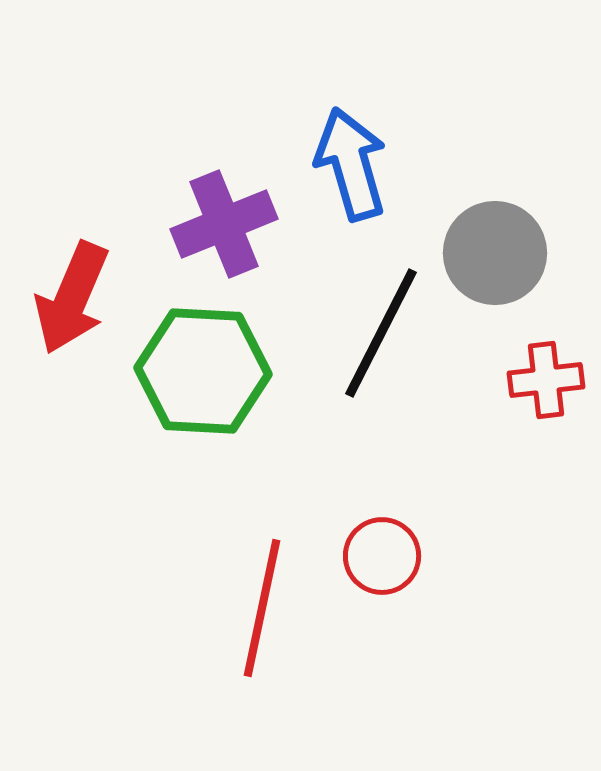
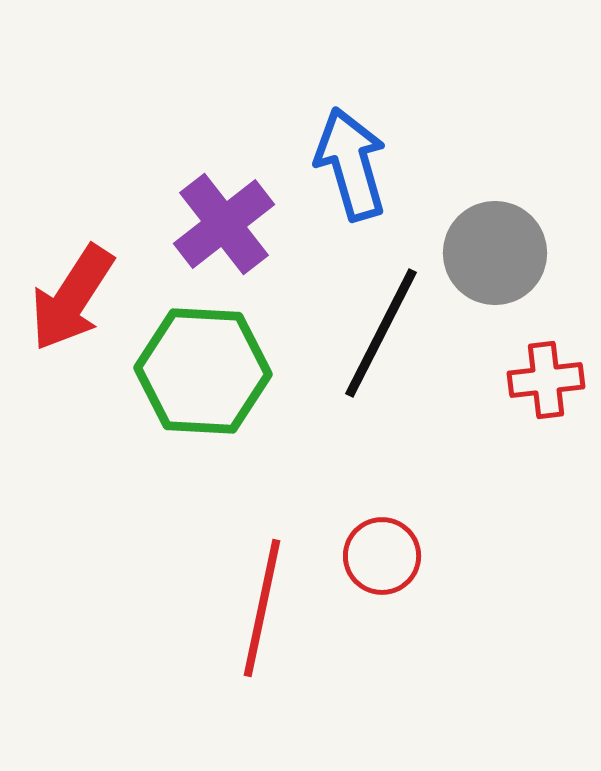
purple cross: rotated 16 degrees counterclockwise
red arrow: rotated 10 degrees clockwise
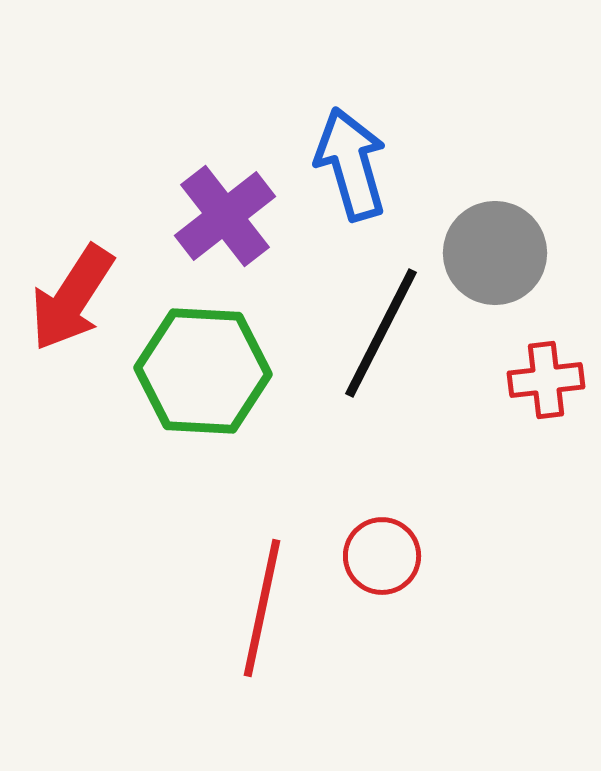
purple cross: moved 1 px right, 8 px up
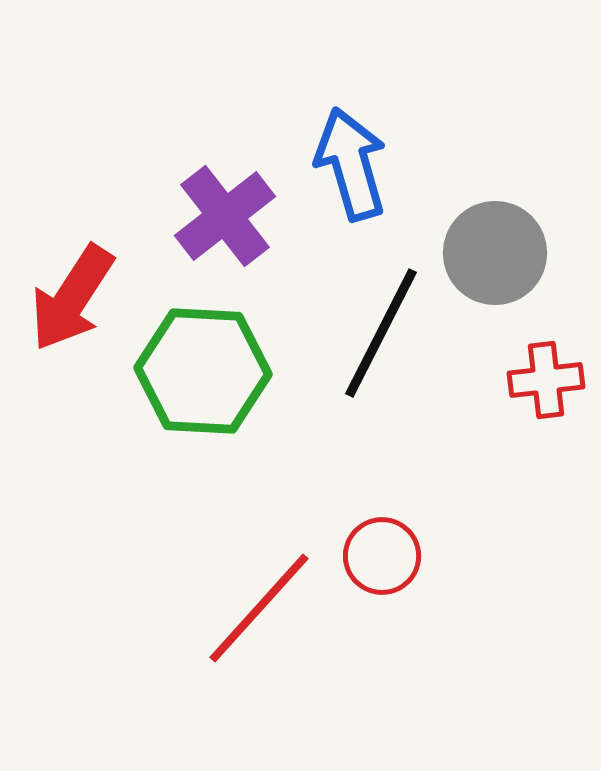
red line: moved 3 px left; rotated 30 degrees clockwise
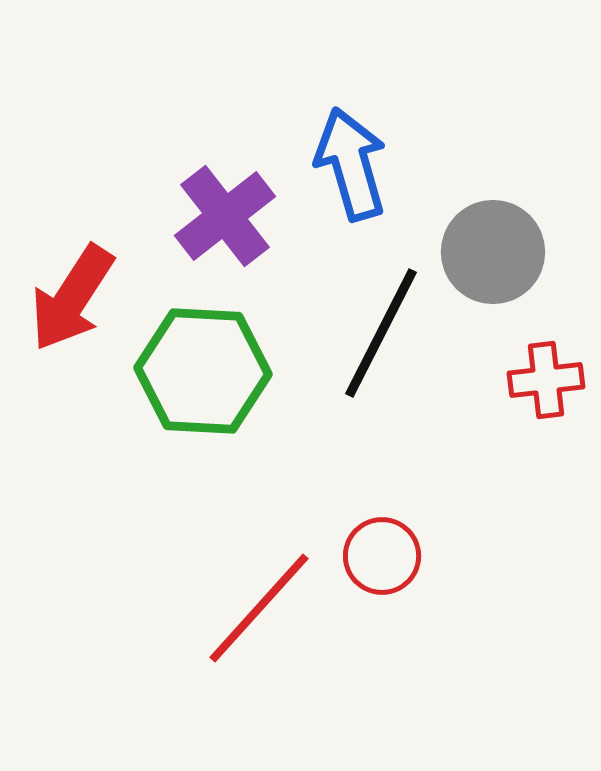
gray circle: moved 2 px left, 1 px up
